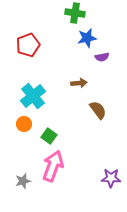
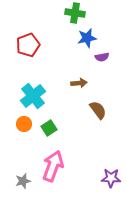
green square: moved 8 px up; rotated 21 degrees clockwise
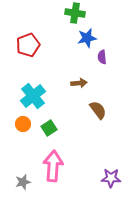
purple semicircle: rotated 96 degrees clockwise
orange circle: moved 1 px left
pink arrow: rotated 16 degrees counterclockwise
gray star: moved 1 px down
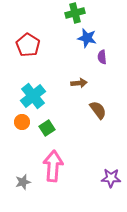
green cross: rotated 24 degrees counterclockwise
blue star: rotated 24 degrees clockwise
red pentagon: rotated 20 degrees counterclockwise
orange circle: moved 1 px left, 2 px up
green square: moved 2 px left
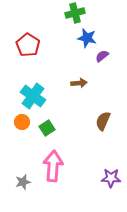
purple semicircle: moved 1 px up; rotated 56 degrees clockwise
cyan cross: rotated 15 degrees counterclockwise
brown semicircle: moved 5 px right, 11 px down; rotated 120 degrees counterclockwise
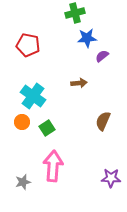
blue star: rotated 18 degrees counterclockwise
red pentagon: rotated 20 degrees counterclockwise
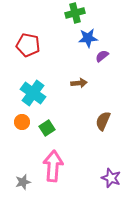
blue star: moved 1 px right
cyan cross: moved 3 px up
purple star: rotated 18 degrees clockwise
